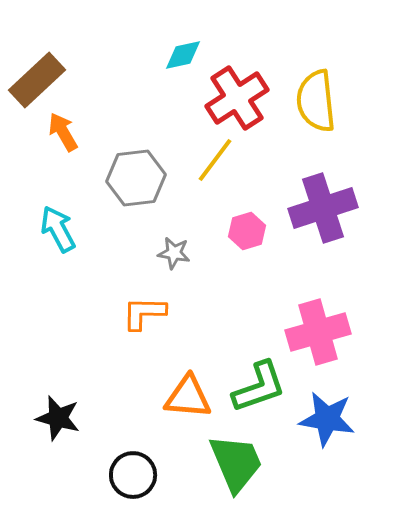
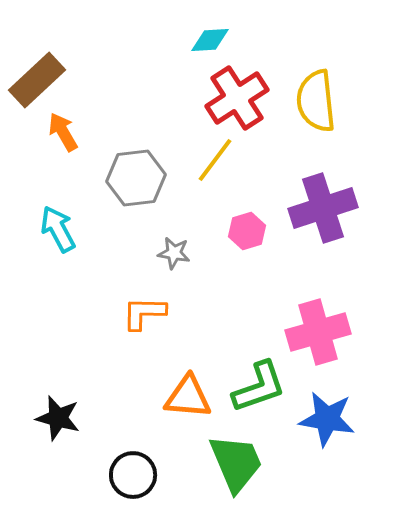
cyan diamond: moved 27 px right, 15 px up; rotated 9 degrees clockwise
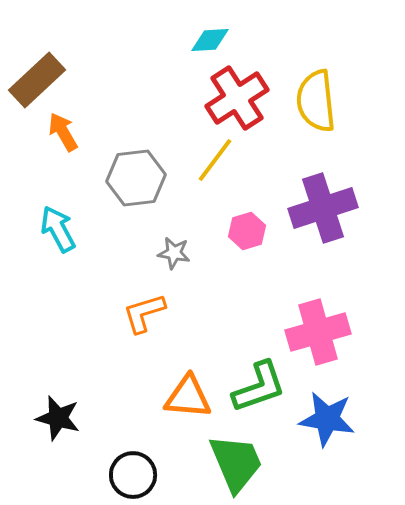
orange L-shape: rotated 18 degrees counterclockwise
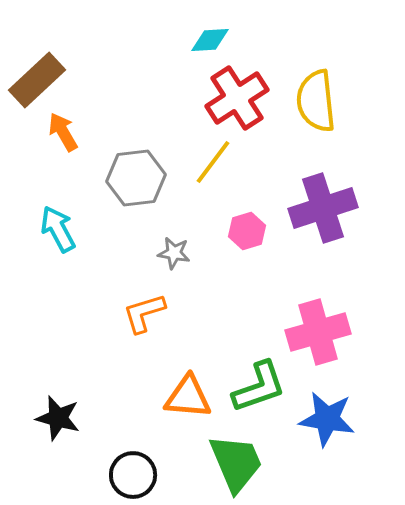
yellow line: moved 2 px left, 2 px down
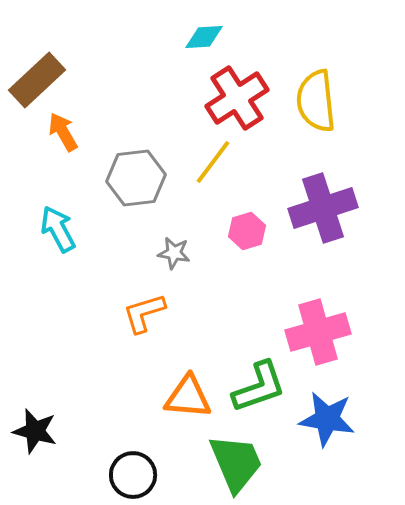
cyan diamond: moved 6 px left, 3 px up
black star: moved 23 px left, 13 px down
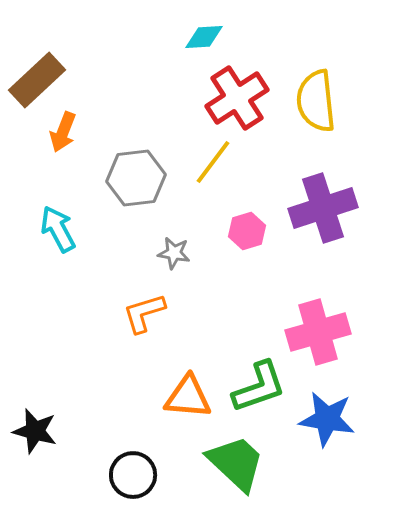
orange arrow: rotated 129 degrees counterclockwise
green trapezoid: rotated 24 degrees counterclockwise
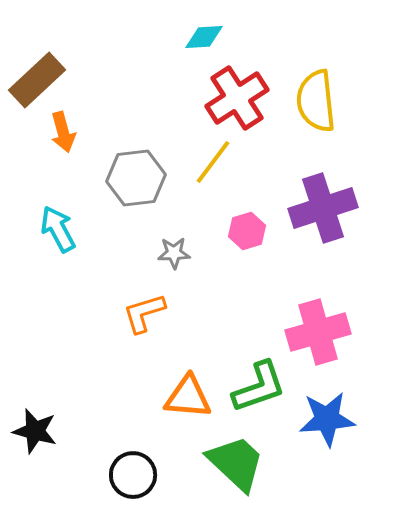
orange arrow: rotated 36 degrees counterclockwise
gray star: rotated 12 degrees counterclockwise
blue star: rotated 14 degrees counterclockwise
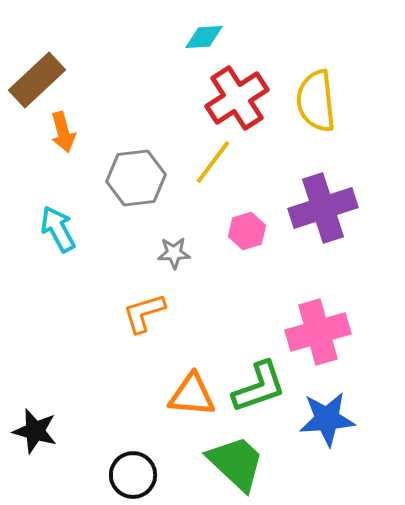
orange triangle: moved 4 px right, 2 px up
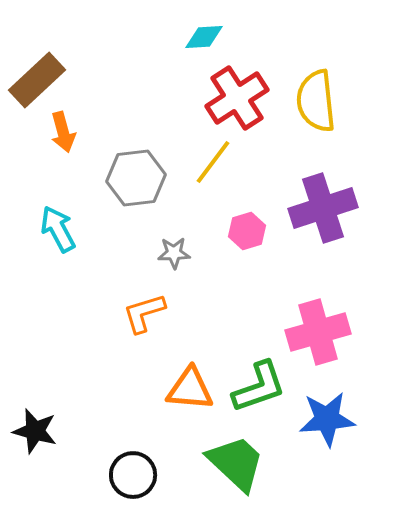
orange triangle: moved 2 px left, 6 px up
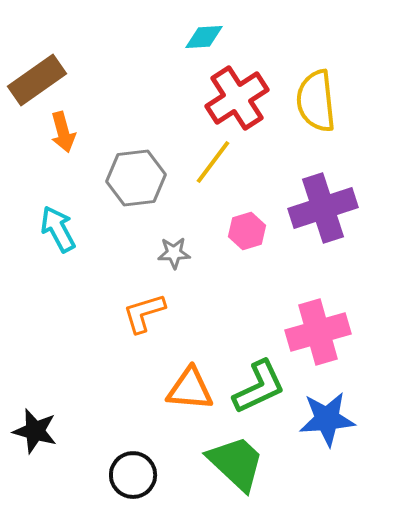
brown rectangle: rotated 8 degrees clockwise
green L-shape: rotated 6 degrees counterclockwise
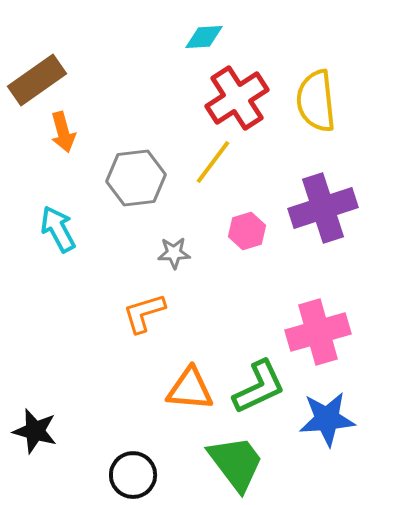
green trapezoid: rotated 10 degrees clockwise
